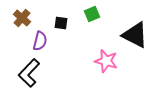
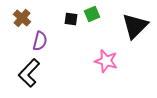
black square: moved 10 px right, 4 px up
black triangle: moved 9 px up; rotated 48 degrees clockwise
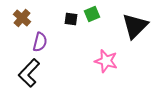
purple semicircle: moved 1 px down
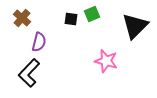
purple semicircle: moved 1 px left
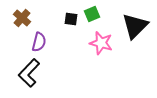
pink star: moved 5 px left, 18 px up
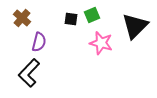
green square: moved 1 px down
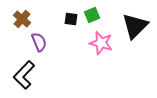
brown cross: moved 1 px down
purple semicircle: rotated 36 degrees counterclockwise
black L-shape: moved 5 px left, 2 px down
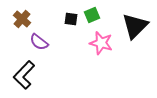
purple semicircle: rotated 150 degrees clockwise
